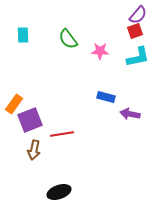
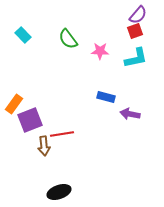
cyan rectangle: rotated 42 degrees counterclockwise
cyan L-shape: moved 2 px left, 1 px down
brown arrow: moved 10 px right, 4 px up; rotated 18 degrees counterclockwise
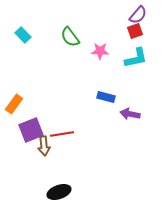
green semicircle: moved 2 px right, 2 px up
purple square: moved 1 px right, 10 px down
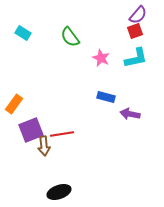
cyan rectangle: moved 2 px up; rotated 14 degrees counterclockwise
pink star: moved 1 px right, 7 px down; rotated 24 degrees clockwise
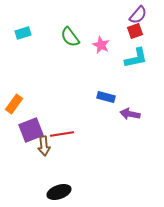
cyan rectangle: rotated 49 degrees counterclockwise
pink star: moved 13 px up
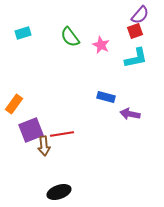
purple semicircle: moved 2 px right
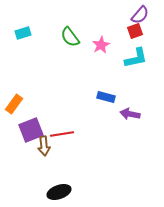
pink star: rotated 18 degrees clockwise
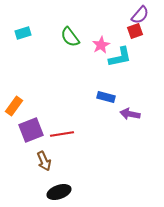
cyan L-shape: moved 16 px left, 1 px up
orange rectangle: moved 2 px down
brown arrow: moved 15 px down; rotated 18 degrees counterclockwise
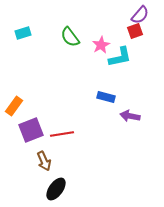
purple arrow: moved 2 px down
black ellipse: moved 3 px left, 3 px up; rotated 35 degrees counterclockwise
